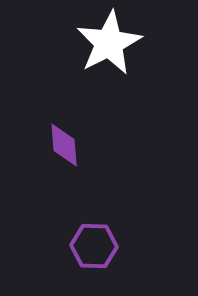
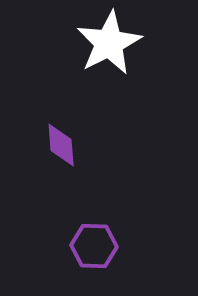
purple diamond: moved 3 px left
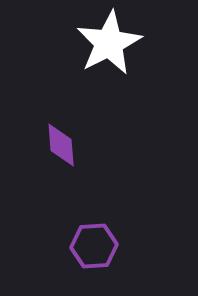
purple hexagon: rotated 6 degrees counterclockwise
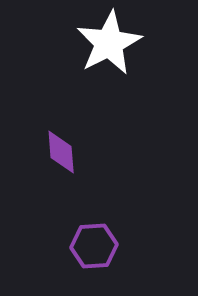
purple diamond: moved 7 px down
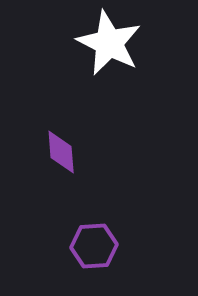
white star: rotated 18 degrees counterclockwise
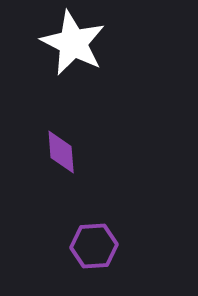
white star: moved 36 px left
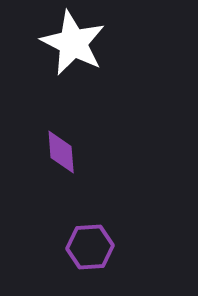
purple hexagon: moved 4 px left, 1 px down
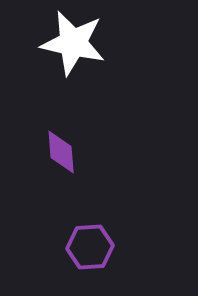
white star: rotated 14 degrees counterclockwise
